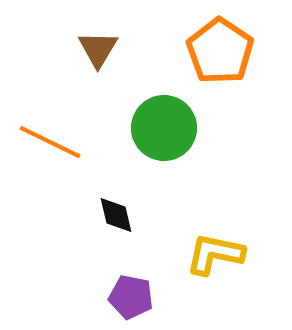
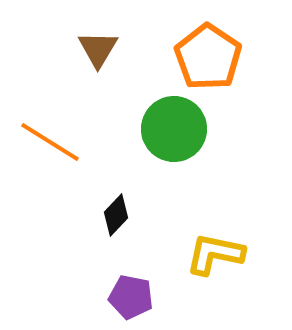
orange pentagon: moved 12 px left, 6 px down
green circle: moved 10 px right, 1 px down
orange line: rotated 6 degrees clockwise
black diamond: rotated 57 degrees clockwise
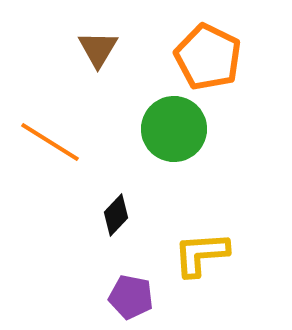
orange pentagon: rotated 8 degrees counterclockwise
yellow L-shape: moved 14 px left; rotated 16 degrees counterclockwise
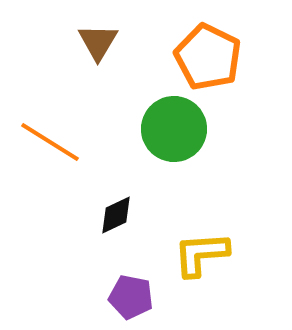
brown triangle: moved 7 px up
black diamond: rotated 21 degrees clockwise
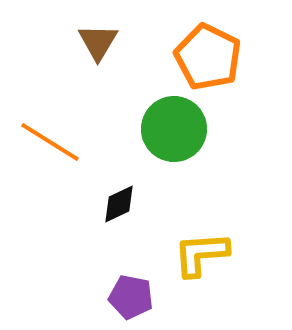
black diamond: moved 3 px right, 11 px up
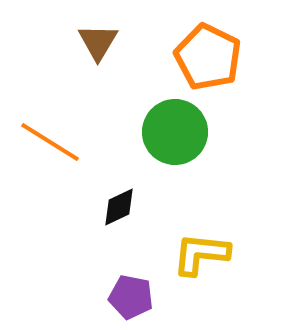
green circle: moved 1 px right, 3 px down
black diamond: moved 3 px down
yellow L-shape: rotated 10 degrees clockwise
